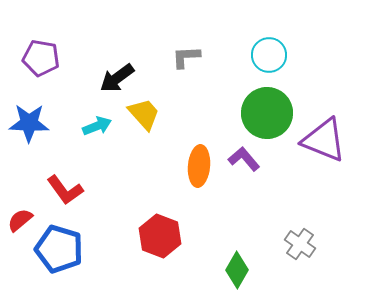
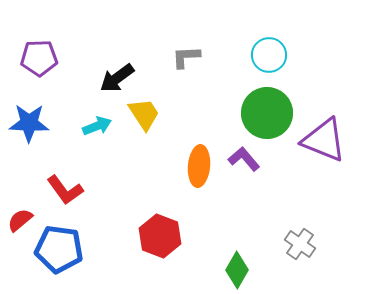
purple pentagon: moved 2 px left; rotated 12 degrees counterclockwise
yellow trapezoid: rotated 9 degrees clockwise
blue pentagon: rotated 9 degrees counterclockwise
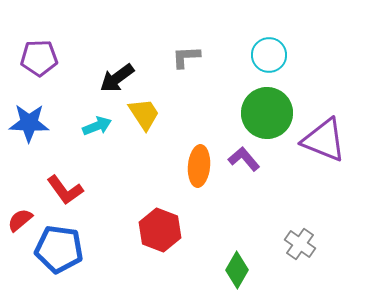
red hexagon: moved 6 px up
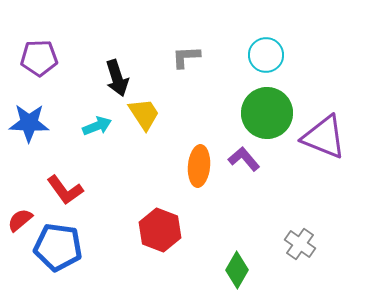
cyan circle: moved 3 px left
black arrow: rotated 72 degrees counterclockwise
purple triangle: moved 3 px up
blue pentagon: moved 1 px left, 2 px up
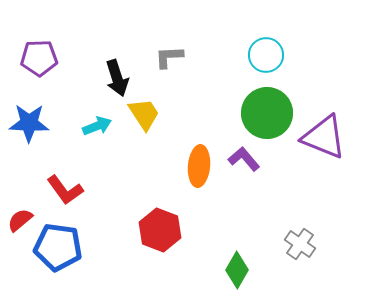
gray L-shape: moved 17 px left
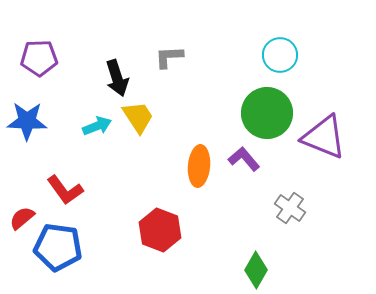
cyan circle: moved 14 px right
yellow trapezoid: moved 6 px left, 3 px down
blue star: moved 2 px left, 2 px up
red semicircle: moved 2 px right, 2 px up
gray cross: moved 10 px left, 36 px up
green diamond: moved 19 px right
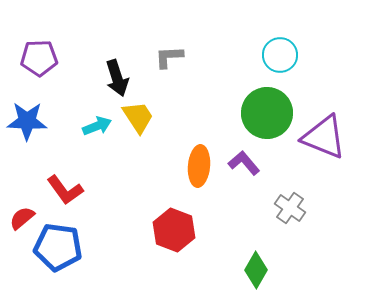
purple L-shape: moved 4 px down
red hexagon: moved 14 px right
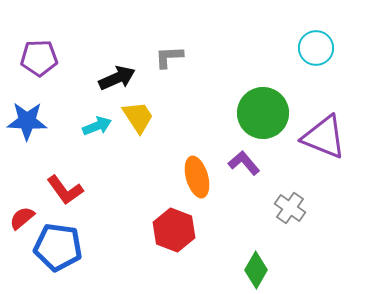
cyan circle: moved 36 px right, 7 px up
black arrow: rotated 96 degrees counterclockwise
green circle: moved 4 px left
orange ellipse: moved 2 px left, 11 px down; rotated 21 degrees counterclockwise
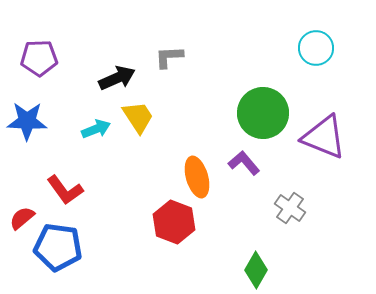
cyan arrow: moved 1 px left, 3 px down
red hexagon: moved 8 px up
